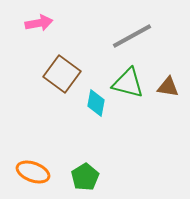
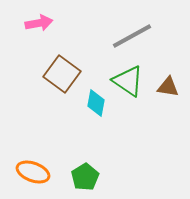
green triangle: moved 2 px up; rotated 20 degrees clockwise
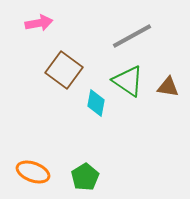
brown square: moved 2 px right, 4 px up
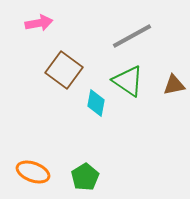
brown triangle: moved 6 px right, 2 px up; rotated 20 degrees counterclockwise
